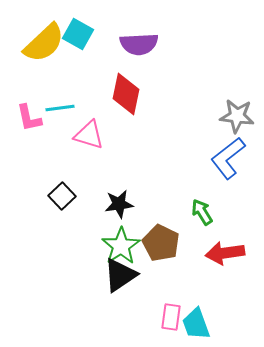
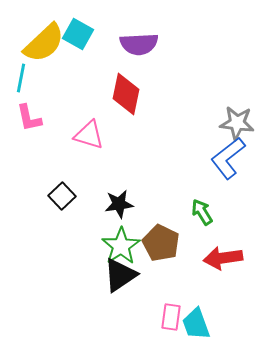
cyan line: moved 39 px left, 30 px up; rotated 72 degrees counterclockwise
gray star: moved 7 px down
red arrow: moved 2 px left, 5 px down
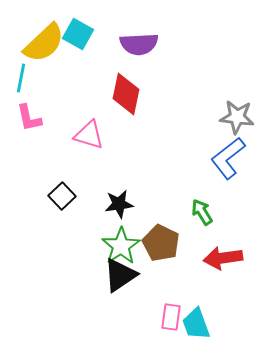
gray star: moved 6 px up
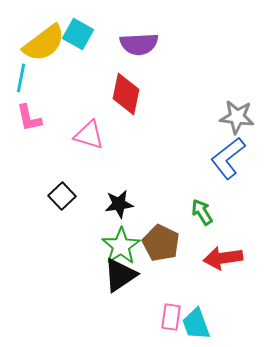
yellow semicircle: rotated 6 degrees clockwise
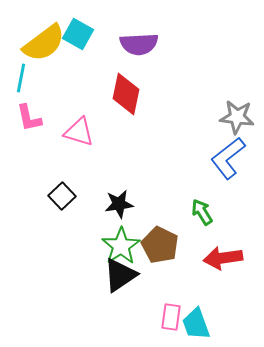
pink triangle: moved 10 px left, 3 px up
brown pentagon: moved 1 px left, 2 px down
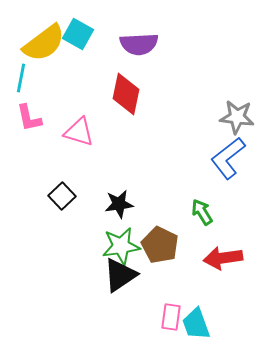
green star: rotated 24 degrees clockwise
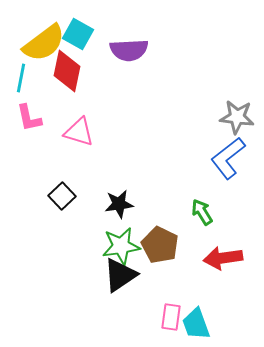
purple semicircle: moved 10 px left, 6 px down
red diamond: moved 59 px left, 23 px up
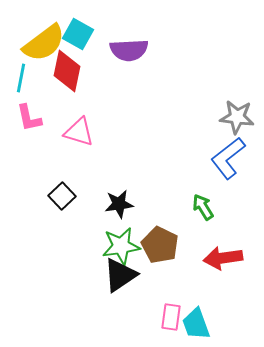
green arrow: moved 1 px right, 5 px up
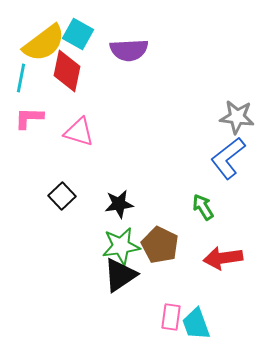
pink L-shape: rotated 104 degrees clockwise
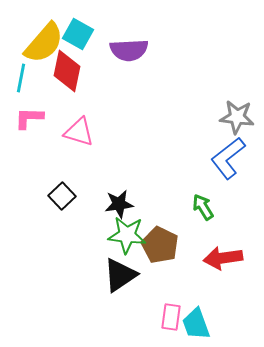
yellow semicircle: rotated 12 degrees counterclockwise
green star: moved 6 px right, 11 px up; rotated 15 degrees clockwise
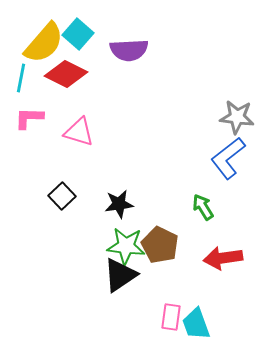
cyan square: rotated 12 degrees clockwise
red diamond: moved 1 px left, 3 px down; rotated 75 degrees counterclockwise
green star: moved 1 px left, 11 px down
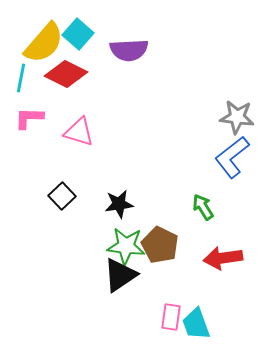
blue L-shape: moved 4 px right, 1 px up
